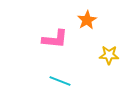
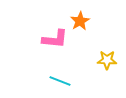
orange star: moved 7 px left, 1 px down
yellow star: moved 2 px left, 5 px down
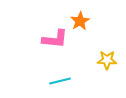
cyan line: rotated 35 degrees counterclockwise
